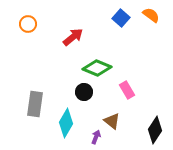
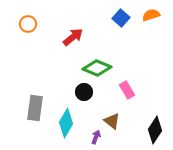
orange semicircle: rotated 54 degrees counterclockwise
gray rectangle: moved 4 px down
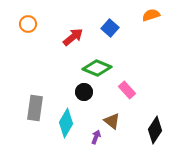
blue square: moved 11 px left, 10 px down
pink rectangle: rotated 12 degrees counterclockwise
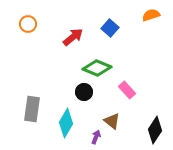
gray rectangle: moved 3 px left, 1 px down
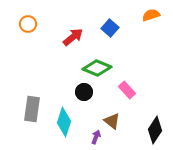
cyan diamond: moved 2 px left, 1 px up; rotated 12 degrees counterclockwise
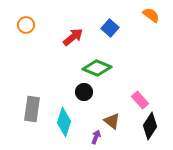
orange semicircle: rotated 54 degrees clockwise
orange circle: moved 2 px left, 1 px down
pink rectangle: moved 13 px right, 10 px down
black diamond: moved 5 px left, 4 px up
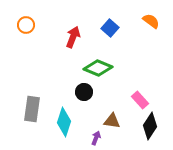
orange semicircle: moved 6 px down
red arrow: rotated 30 degrees counterclockwise
green diamond: moved 1 px right
brown triangle: rotated 30 degrees counterclockwise
purple arrow: moved 1 px down
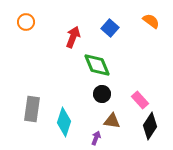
orange circle: moved 3 px up
green diamond: moved 1 px left, 3 px up; rotated 44 degrees clockwise
black circle: moved 18 px right, 2 px down
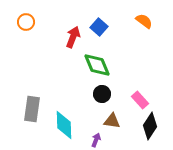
orange semicircle: moved 7 px left
blue square: moved 11 px left, 1 px up
cyan diamond: moved 3 px down; rotated 20 degrees counterclockwise
purple arrow: moved 2 px down
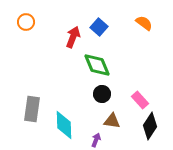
orange semicircle: moved 2 px down
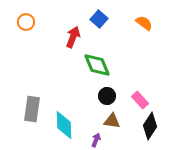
blue square: moved 8 px up
black circle: moved 5 px right, 2 px down
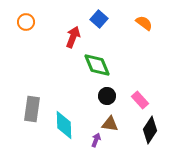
brown triangle: moved 2 px left, 3 px down
black diamond: moved 4 px down
